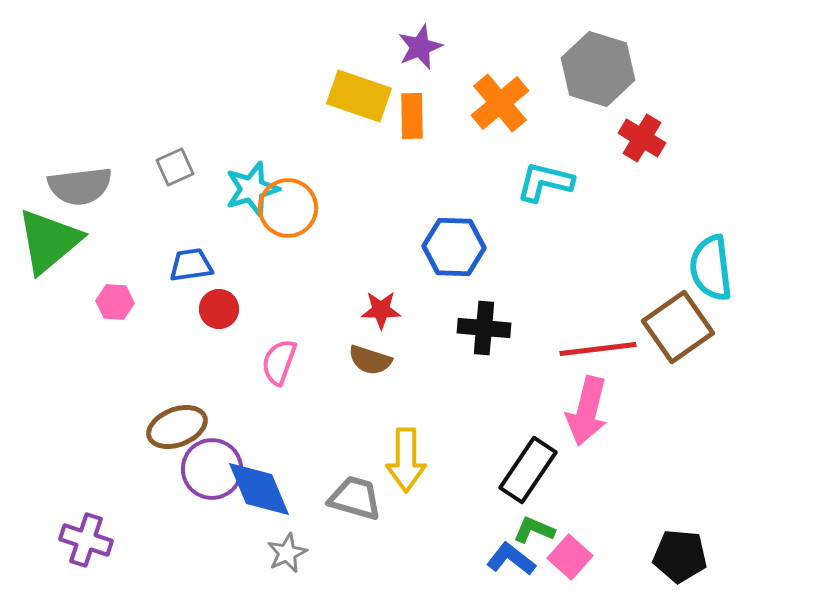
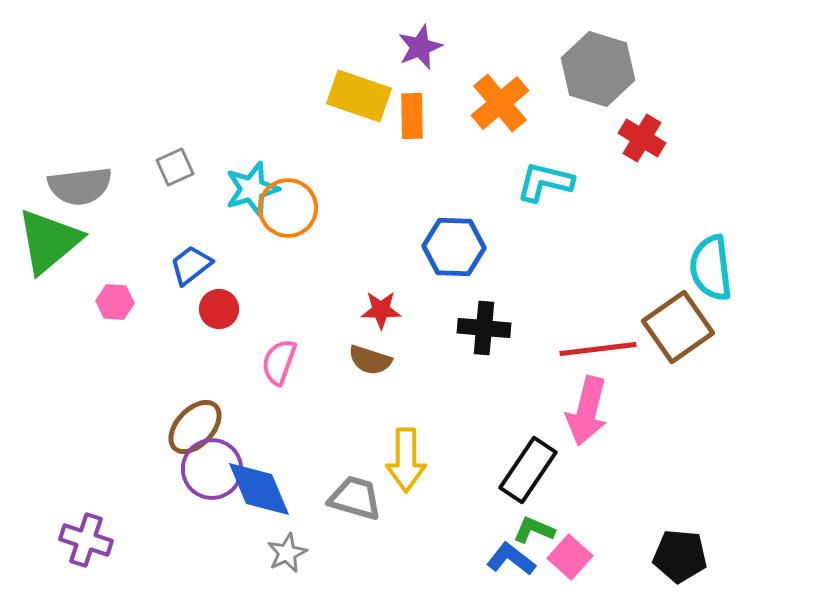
blue trapezoid: rotated 30 degrees counterclockwise
brown ellipse: moved 18 px right; rotated 26 degrees counterclockwise
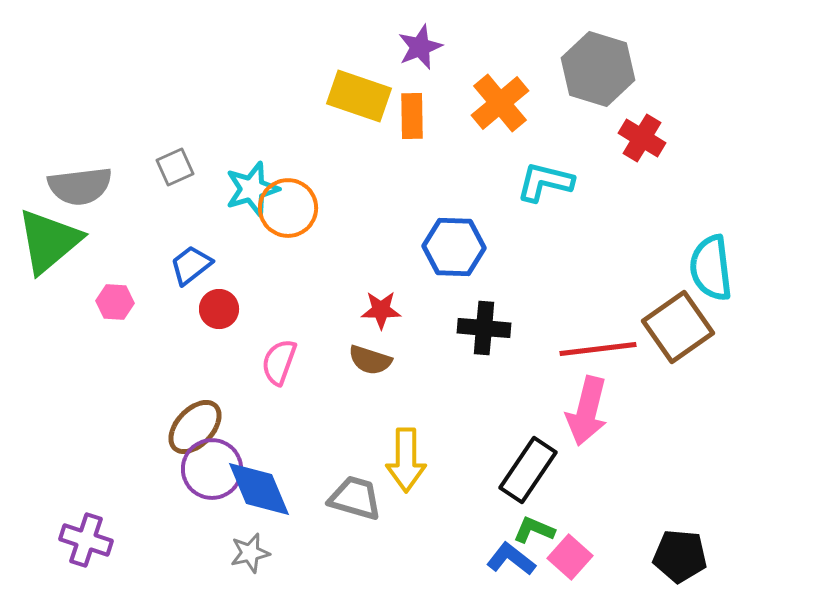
gray star: moved 37 px left; rotated 12 degrees clockwise
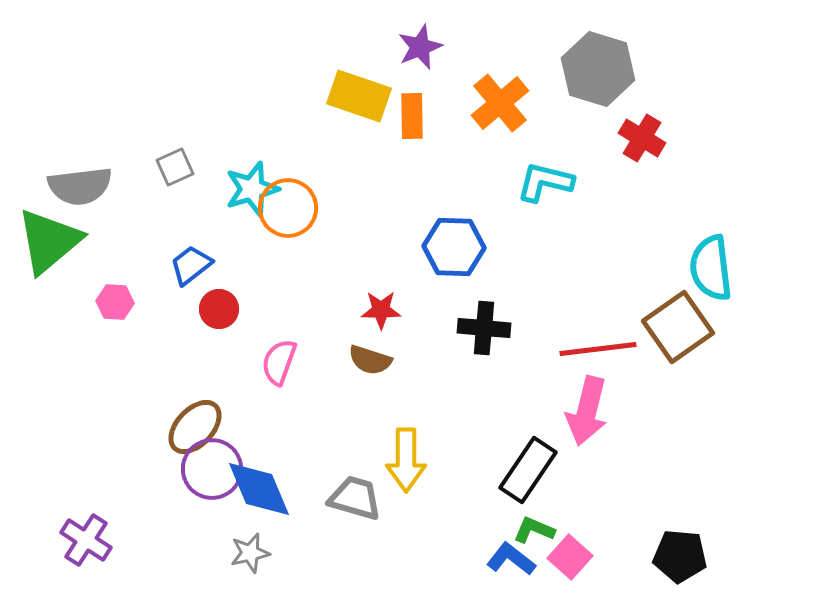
purple cross: rotated 15 degrees clockwise
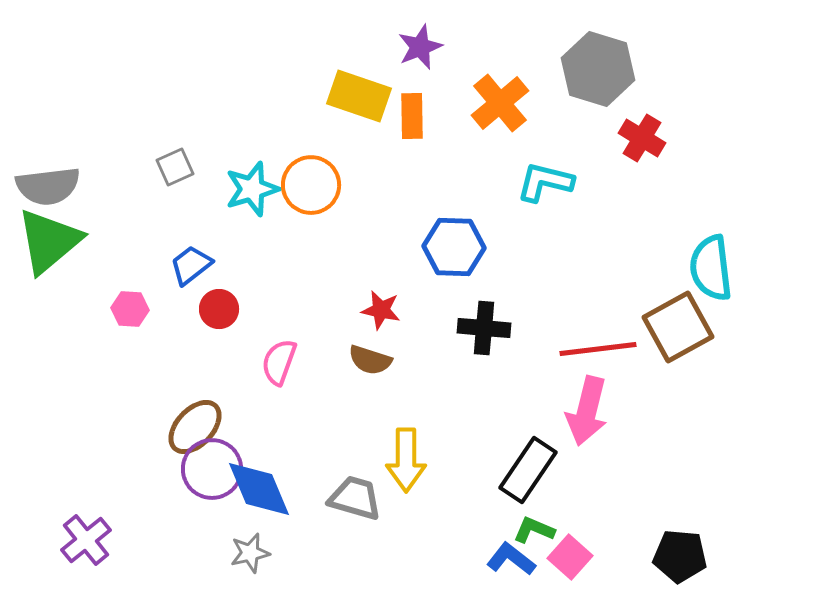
gray semicircle: moved 32 px left
orange circle: moved 23 px right, 23 px up
pink hexagon: moved 15 px right, 7 px down
red star: rotated 12 degrees clockwise
brown square: rotated 6 degrees clockwise
purple cross: rotated 18 degrees clockwise
